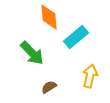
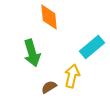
cyan rectangle: moved 16 px right, 10 px down
green arrow: rotated 28 degrees clockwise
yellow arrow: moved 18 px left
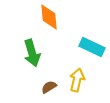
cyan rectangle: rotated 65 degrees clockwise
yellow arrow: moved 5 px right, 4 px down
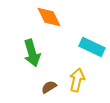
orange diamond: rotated 20 degrees counterclockwise
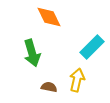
cyan rectangle: rotated 70 degrees counterclockwise
brown semicircle: rotated 42 degrees clockwise
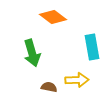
orange diamond: moved 4 px right; rotated 28 degrees counterclockwise
cyan rectangle: rotated 55 degrees counterclockwise
yellow arrow: rotated 75 degrees clockwise
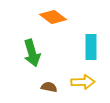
cyan rectangle: moved 1 px left; rotated 10 degrees clockwise
yellow arrow: moved 6 px right, 2 px down
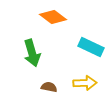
cyan rectangle: rotated 65 degrees counterclockwise
yellow arrow: moved 2 px right, 1 px down
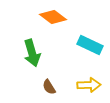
cyan rectangle: moved 1 px left, 2 px up
yellow arrow: moved 4 px right, 2 px down
brown semicircle: rotated 133 degrees counterclockwise
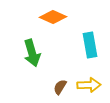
orange diamond: rotated 12 degrees counterclockwise
cyan rectangle: rotated 55 degrees clockwise
brown semicircle: moved 11 px right; rotated 63 degrees clockwise
